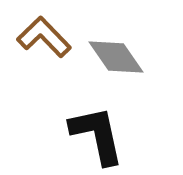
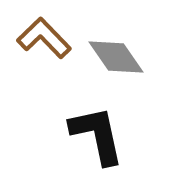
brown L-shape: moved 1 px down
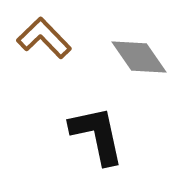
gray diamond: moved 23 px right
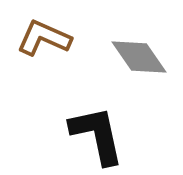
brown L-shape: rotated 22 degrees counterclockwise
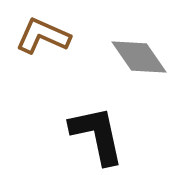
brown L-shape: moved 1 px left, 2 px up
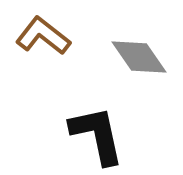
brown L-shape: rotated 14 degrees clockwise
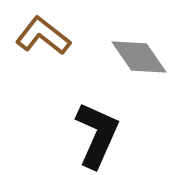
black L-shape: rotated 36 degrees clockwise
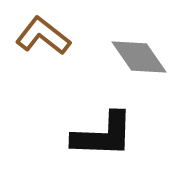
black L-shape: moved 6 px right; rotated 68 degrees clockwise
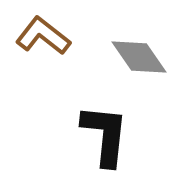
black L-shape: moved 2 px right; rotated 86 degrees counterclockwise
